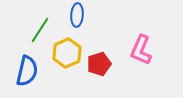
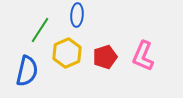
pink L-shape: moved 2 px right, 6 px down
red pentagon: moved 6 px right, 7 px up
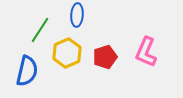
pink L-shape: moved 3 px right, 4 px up
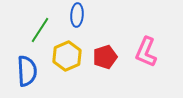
yellow hexagon: moved 3 px down
blue semicircle: rotated 16 degrees counterclockwise
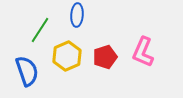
pink L-shape: moved 3 px left
blue semicircle: rotated 16 degrees counterclockwise
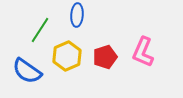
blue semicircle: rotated 144 degrees clockwise
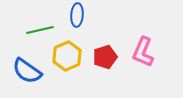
green line: rotated 44 degrees clockwise
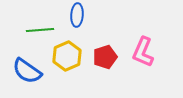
green line: rotated 8 degrees clockwise
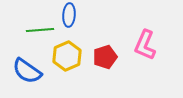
blue ellipse: moved 8 px left
pink L-shape: moved 2 px right, 7 px up
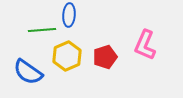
green line: moved 2 px right
blue semicircle: moved 1 px right, 1 px down
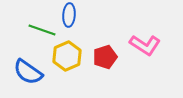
green line: rotated 24 degrees clockwise
pink L-shape: rotated 80 degrees counterclockwise
